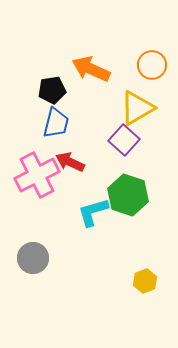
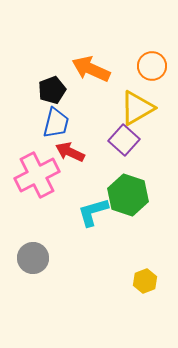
orange circle: moved 1 px down
black pentagon: rotated 12 degrees counterclockwise
red arrow: moved 10 px up
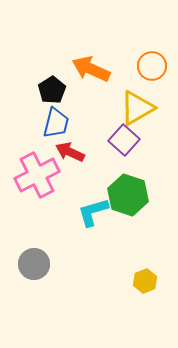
black pentagon: rotated 12 degrees counterclockwise
gray circle: moved 1 px right, 6 px down
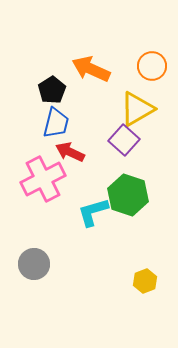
yellow triangle: moved 1 px down
pink cross: moved 6 px right, 4 px down
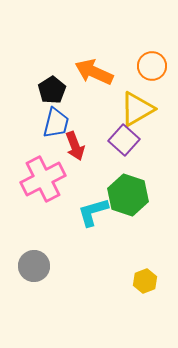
orange arrow: moved 3 px right, 3 px down
red arrow: moved 5 px right, 6 px up; rotated 136 degrees counterclockwise
gray circle: moved 2 px down
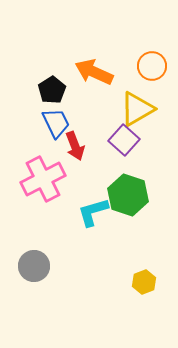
blue trapezoid: rotated 40 degrees counterclockwise
yellow hexagon: moved 1 px left, 1 px down
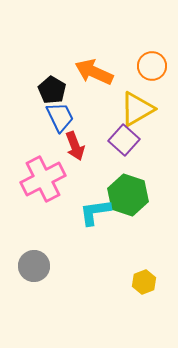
black pentagon: rotated 8 degrees counterclockwise
blue trapezoid: moved 4 px right, 6 px up
cyan L-shape: moved 2 px right; rotated 8 degrees clockwise
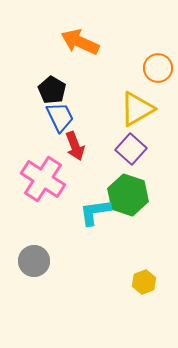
orange circle: moved 6 px right, 2 px down
orange arrow: moved 14 px left, 30 px up
purple square: moved 7 px right, 9 px down
pink cross: rotated 30 degrees counterclockwise
gray circle: moved 5 px up
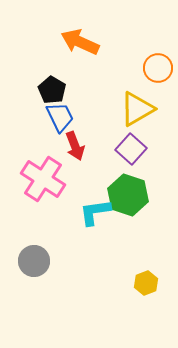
yellow hexagon: moved 2 px right, 1 px down
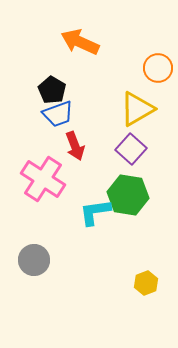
blue trapezoid: moved 2 px left, 3 px up; rotated 96 degrees clockwise
green hexagon: rotated 9 degrees counterclockwise
gray circle: moved 1 px up
